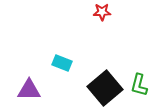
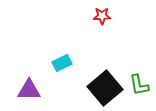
red star: moved 4 px down
cyan rectangle: rotated 48 degrees counterclockwise
green L-shape: rotated 25 degrees counterclockwise
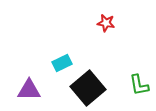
red star: moved 4 px right, 7 px down; rotated 12 degrees clockwise
black square: moved 17 px left
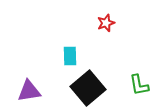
red star: rotated 30 degrees counterclockwise
cyan rectangle: moved 8 px right, 7 px up; rotated 66 degrees counterclockwise
purple triangle: moved 1 px down; rotated 10 degrees counterclockwise
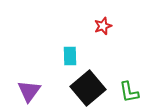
red star: moved 3 px left, 3 px down
green L-shape: moved 10 px left, 7 px down
purple triangle: rotated 45 degrees counterclockwise
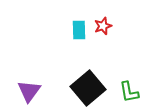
cyan rectangle: moved 9 px right, 26 px up
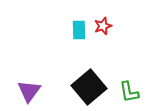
black square: moved 1 px right, 1 px up
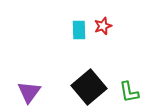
purple triangle: moved 1 px down
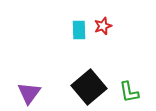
purple triangle: moved 1 px down
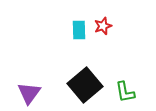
black square: moved 4 px left, 2 px up
green L-shape: moved 4 px left
